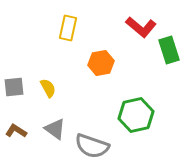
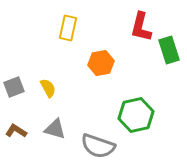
red L-shape: rotated 64 degrees clockwise
gray square: rotated 15 degrees counterclockwise
gray triangle: rotated 20 degrees counterclockwise
gray semicircle: moved 6 px right
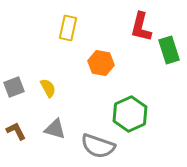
orange hexagon: rotated 20 degrees clockwise
green hexagon: moved 6 px left, 1 px up; rotated 12 degrees counterclockwise
brown L-shape: rotated 30 degrees clockwise
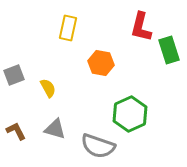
gray square: moved 12 px up
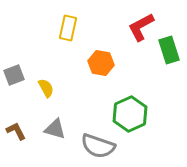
red L-shape: rotated 48 degrees clockwise
yellow semicircle: moved 2 px left
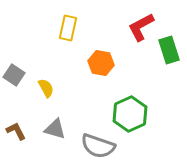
gray square: rotated 35 degrees counterclockwise
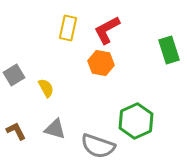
red L-shape: moved 34 px left, 3 px down
gray square: rotated 25 degrees clockwise
green hexagon: moved 6 px right, 7 px down
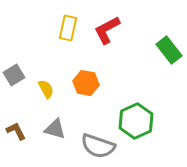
green rectangle: rotated 20 degrees counterclockwise
orange hexagon: moved 15 px left, 20 px down
yellow semicircle: moved 1 px down
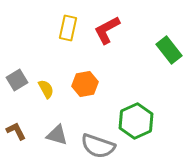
gray square: moved 3 px right, 5 px down
orange hexagon: moved 1 px left, 1 px down; rotated 20 degrees counterclockwise
gray triangle: moved 2 px right, 6 px down
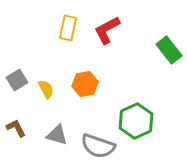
brown L-shape: moved 3 px up
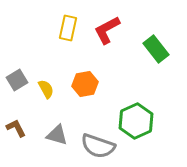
green rectangle: moved 13 px left, 1 px up
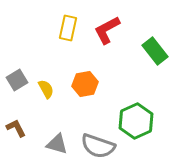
green rectangle: moved 1 px left, 2 px down
gray triangle: moved 9 px down
